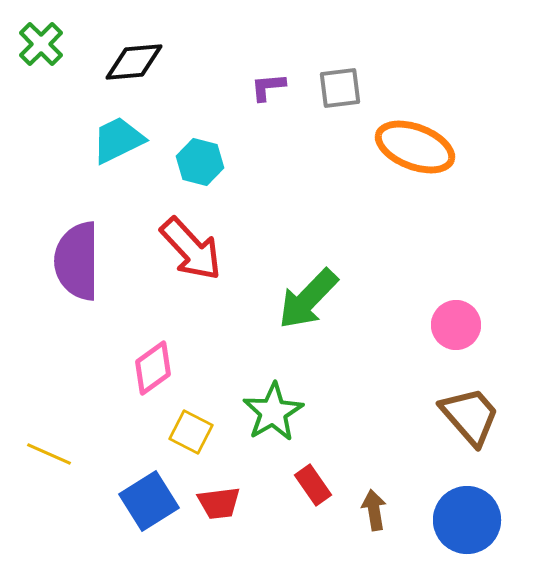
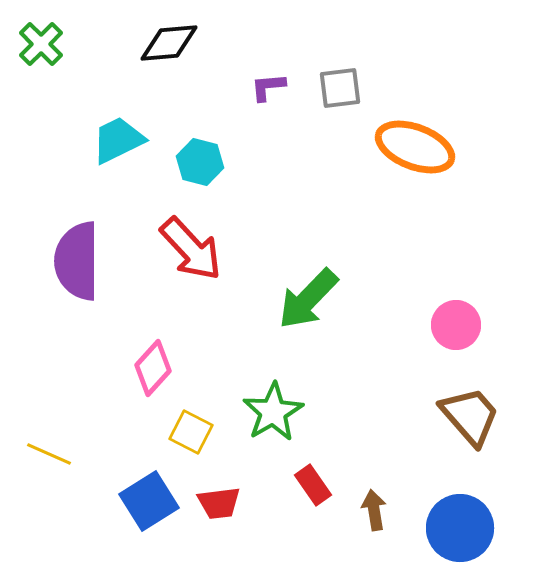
black diamond: moved 35 px right, 19 px up
pink diamond: rotated 12 degrees counterclockwise
blue circle: moved 7 px left, 8 px down
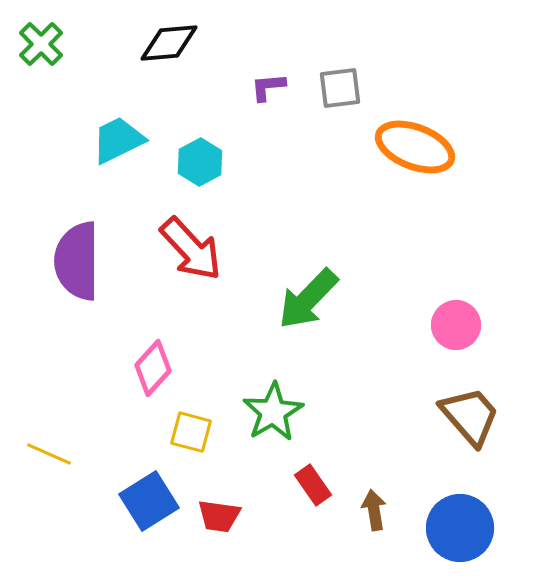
cyan hexagon: rotated 18 degrees clockwise
yellow square: rotated 12 degrees counterclockwise
red trapezoid: moved 13 px down; rotated 15 degrees clockwise
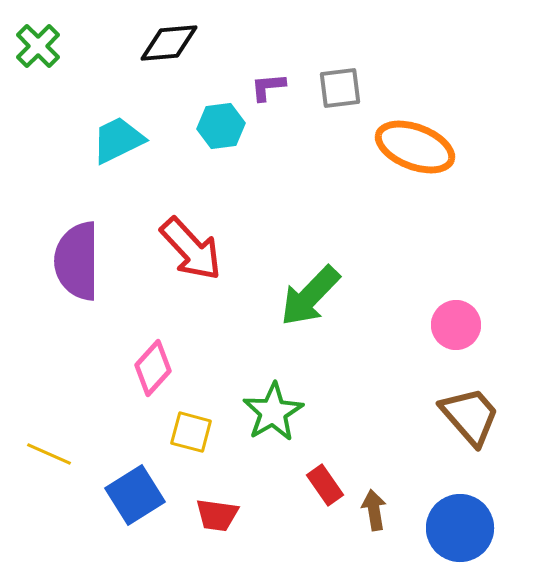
green cross: moved 3 px left, 2 px down
cyan hexagon: moved 21 px right, 36 px up; rotated 21 degrees clockwise
green arrow: moved 2 px right, 3 px up
red rectangle: moved 12 px right
blue square: moved 14 px left, 6 px up
red trapezoid: moved 2 px left, 1 px up
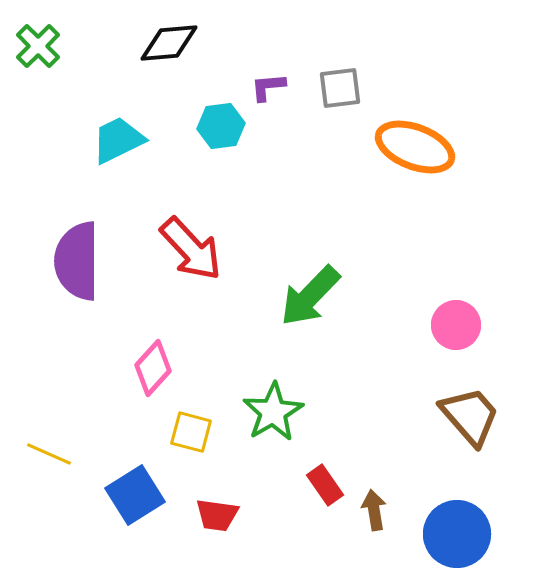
blue circle: moved 3 px left, 6 px down
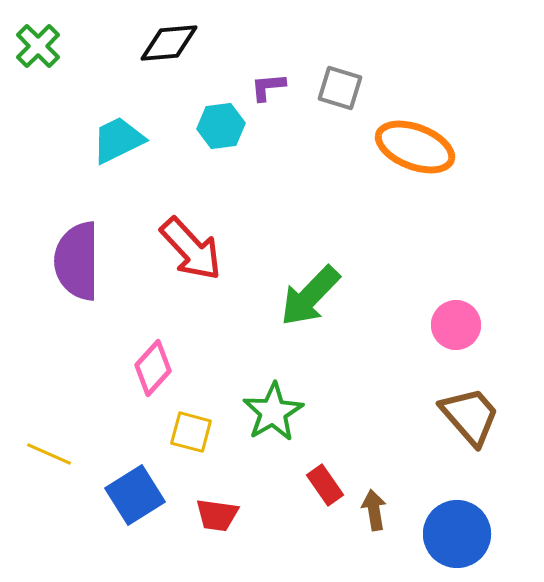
gray square: rotated 24 degrees clockwise
